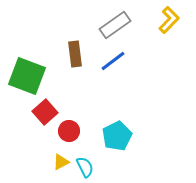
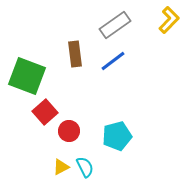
cyan pentagon: rotated 12 degrees clockwise
yellow triangle: moved 5 px down
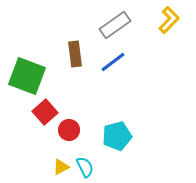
blue line: moved 1 px down
red circle: moved 1 px up
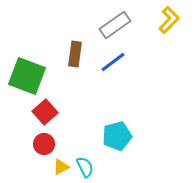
brown rectangle: rotated 15 degrees clockwise
red circle: moved 25 px left, 14 px down
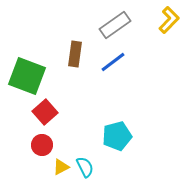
red circle: moved 2 px left, 1 px down
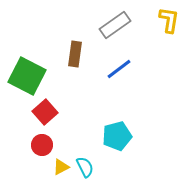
yellow L-shape: rotated 36 degrees counterclockwise
blue line: moved 6 px right, 7 px down
green square: rotated 6 degrees clockwise
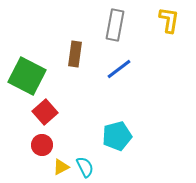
gray rectangle: rotated 44 degrees counterclockwise
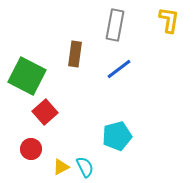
red circle: moved 11 px left, 4 px down
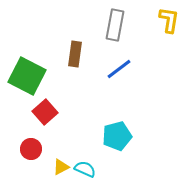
cyan semicircle: moved 2 px down; rotated 40 degrees counterclockwise
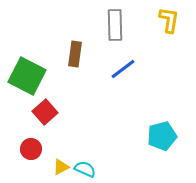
gray rectangle: rotated 12 degrees counterclockwise
blue line: moved 4 px right
cyan pentagon: moved 45 px right
